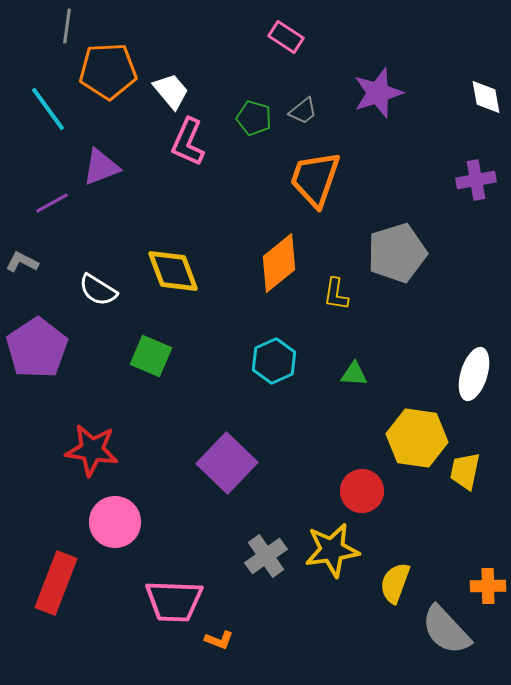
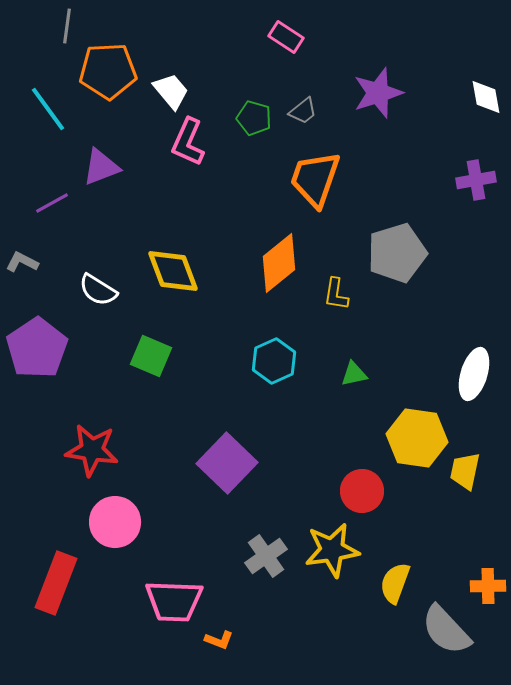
green triangle: rotated 16 degrees counterclockwise
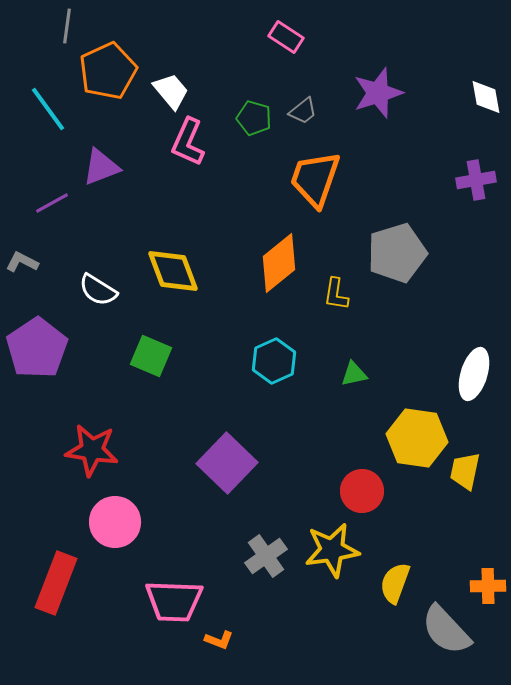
orange pentagon: rotated 22 degrees counterclockwise
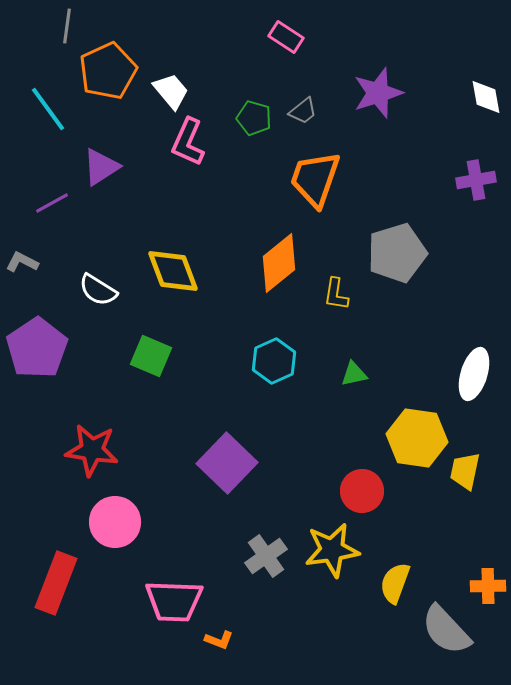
purple triangle: rotated 12 degrees counterclockwise
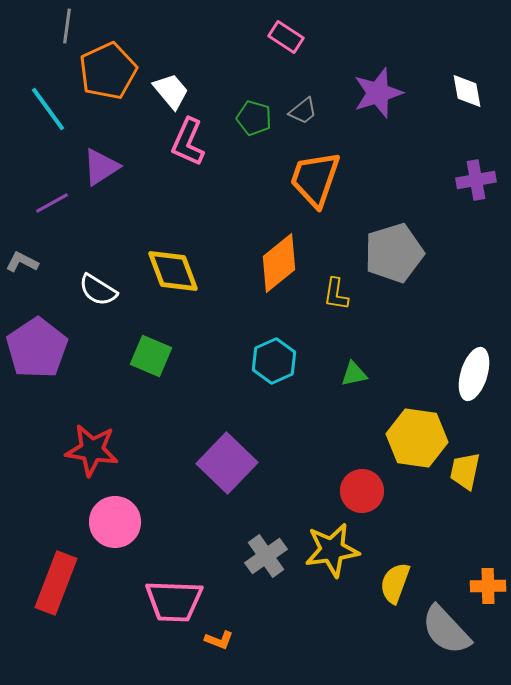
white diamond: moved 19 px left, 6 px up
gray pentagon: moved 3 px left
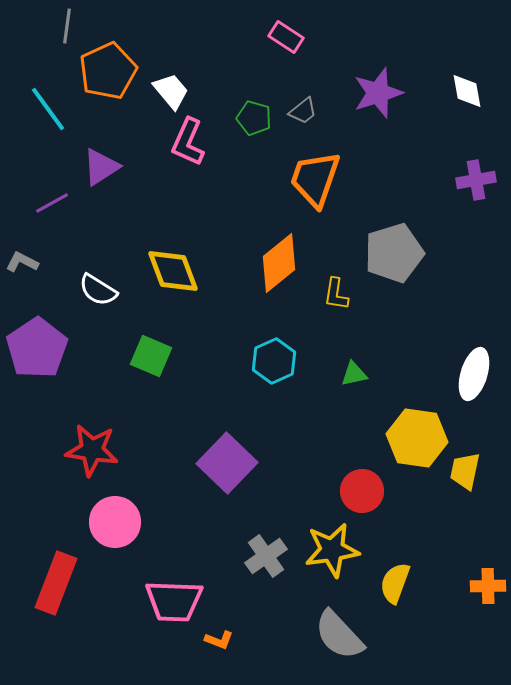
gray semicircle: moved 107 px left, 5 px down
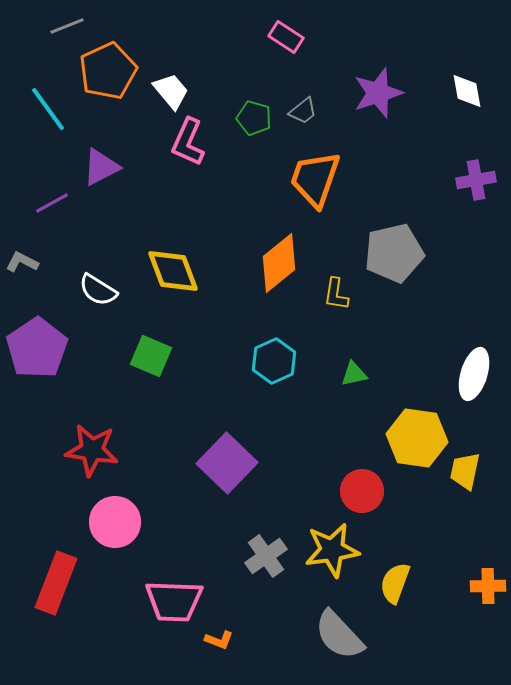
gray line: rotated 60 degrees clockwise
purple triangle: rotated 6 degrees clockwise
gray pentagon: rotated 4 degrees clockwise
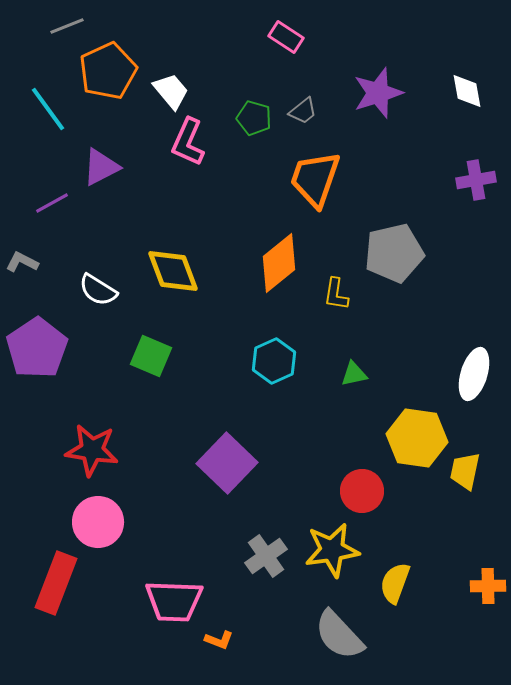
pink circle: moved 17 px left
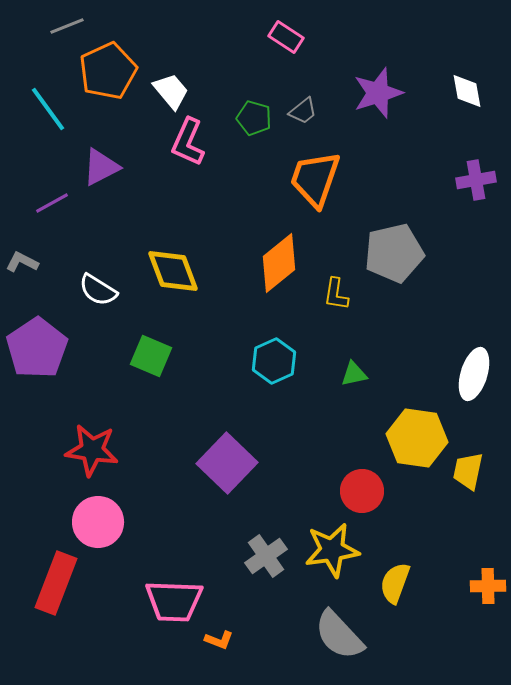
yellow trapezoid: moved 3 px right
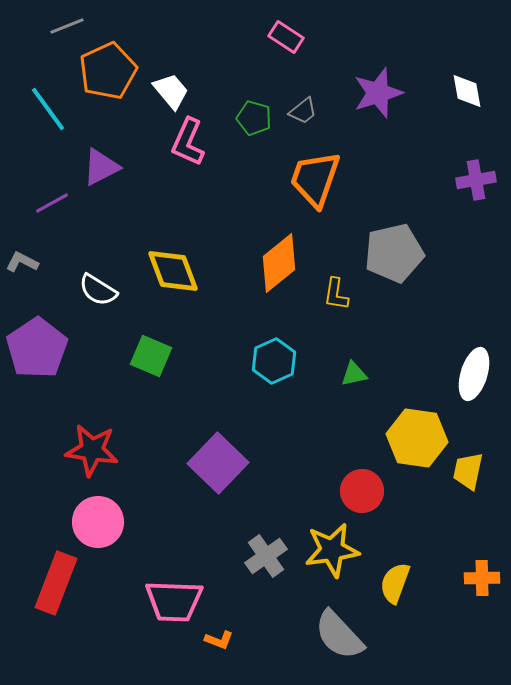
purple square: moved 9 px left
orange cross: moved 6 px left, 8 px up
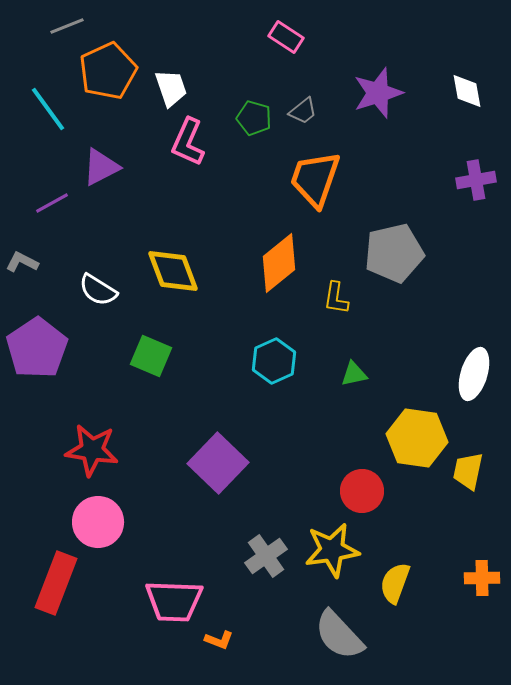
white trapezoid: moved 3 px up; rotated 21 degrees clockwise
yellow L-shape: moved 4 px down
